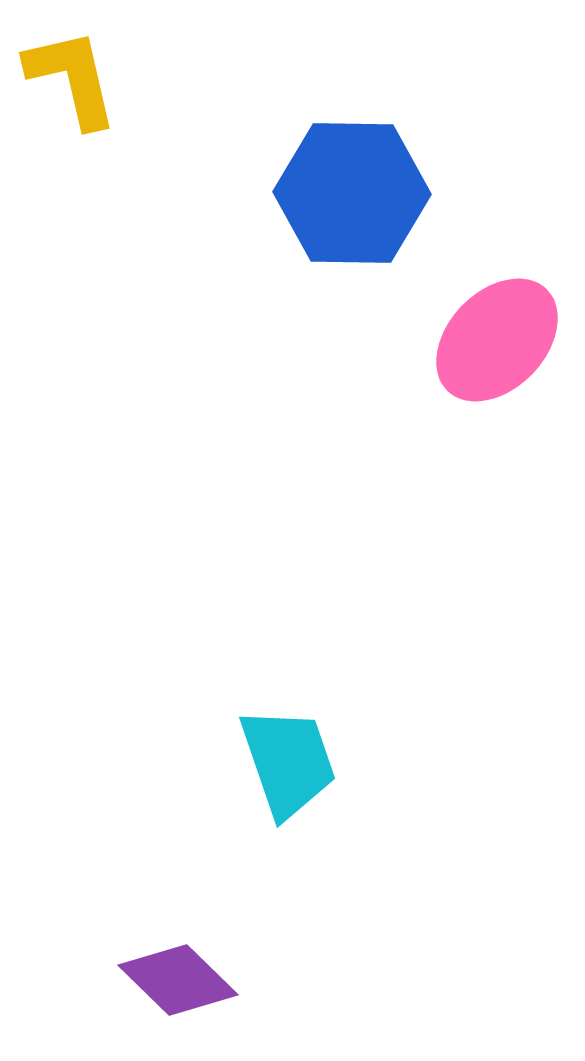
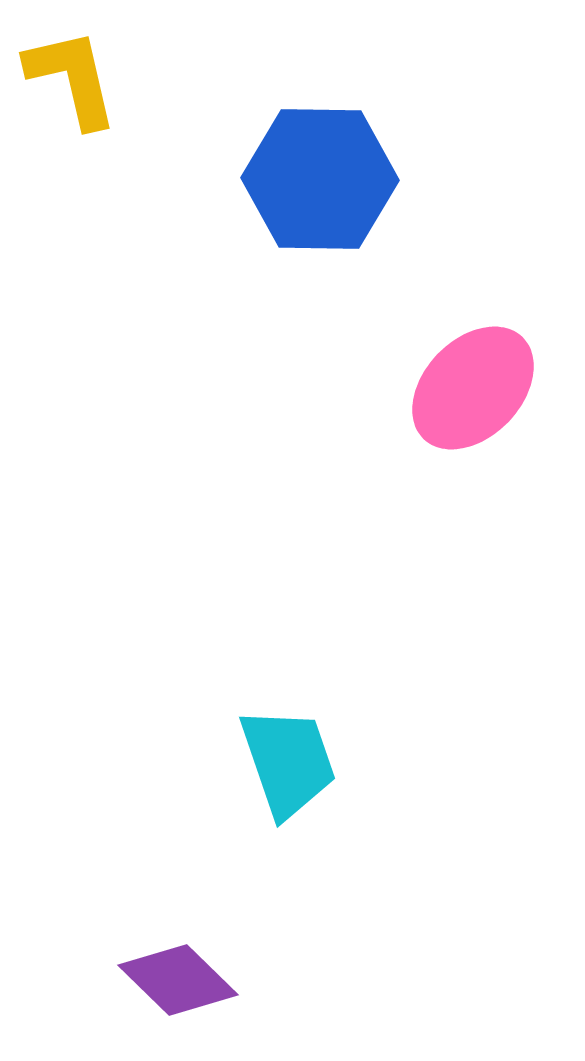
blue hexagon: moved 32 px left, 14 px up
pink ellipse: moved 24 px left, 48 px down
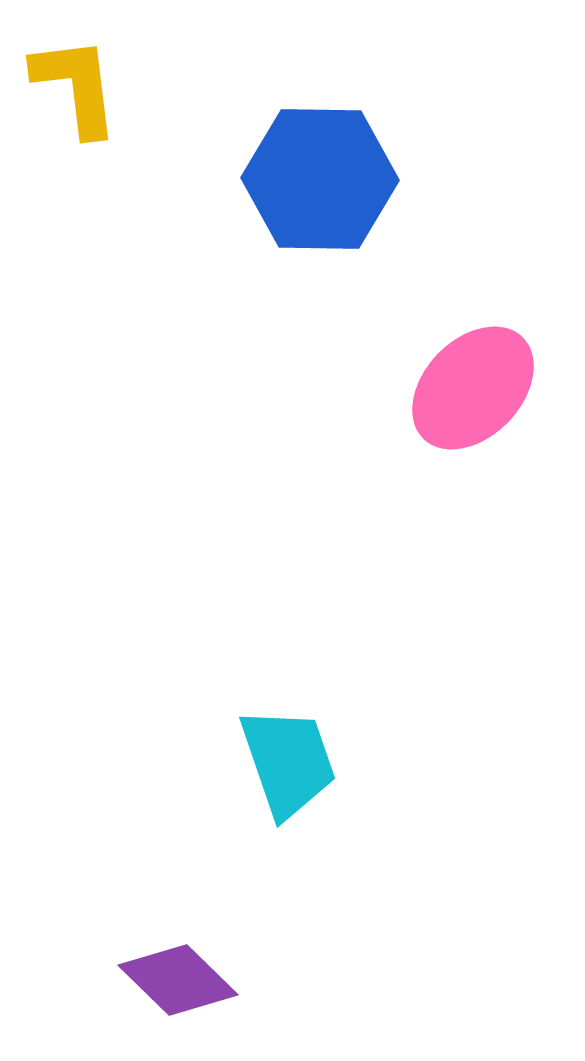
yellow L-shape: moved 4 px right, 8 px down; rotated 6 degrees clockwise
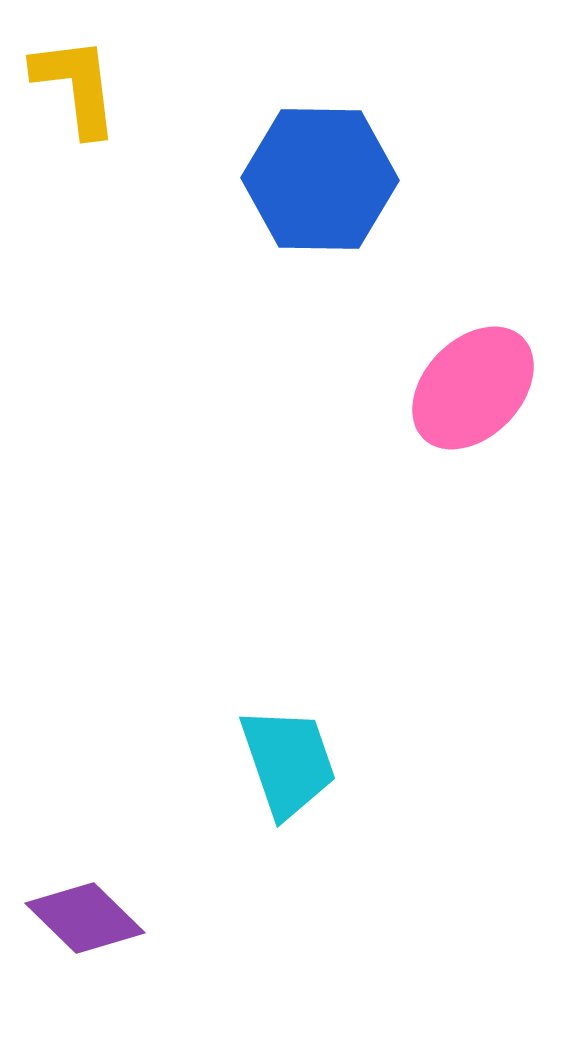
purple diamond: moved 93 px left, 62 px up
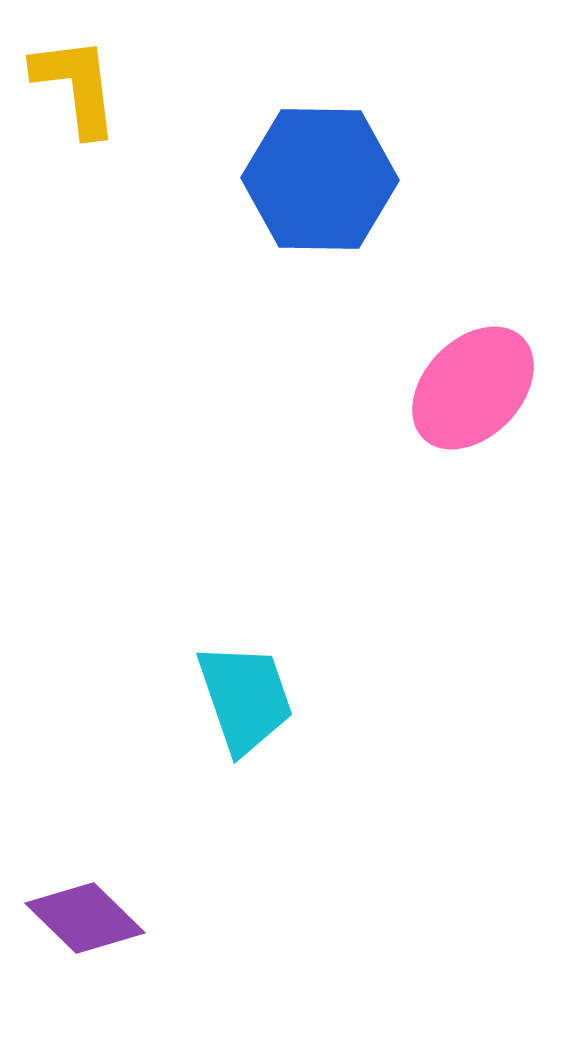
cyan trapezoid: moved 43 px left, 64 px up
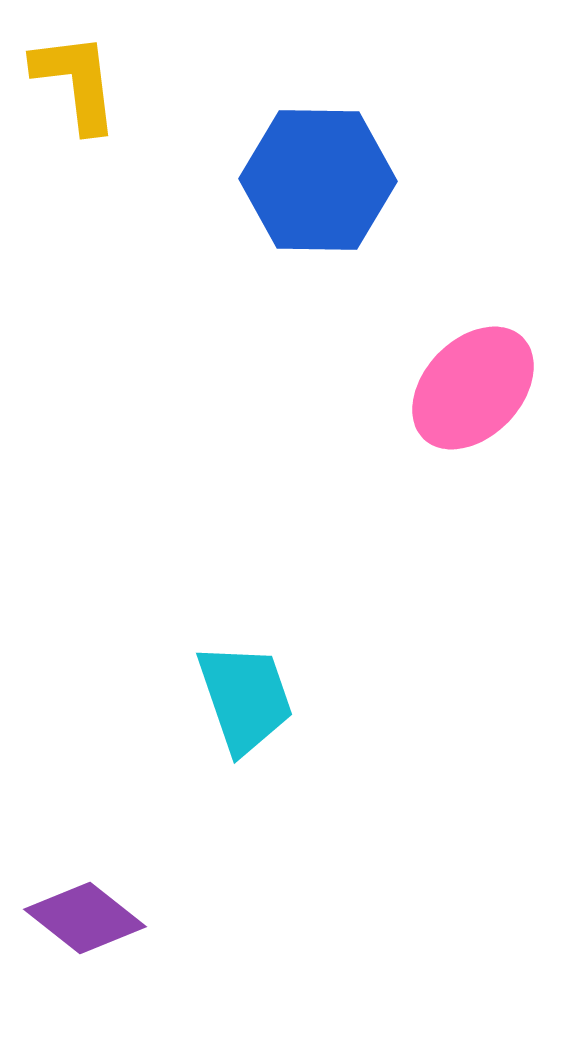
yellow L-shape: moved 4 px up
blue hexagon: moved 2 px left, 1 px down
purple diamond: rotated 6 degrees counterclockwise
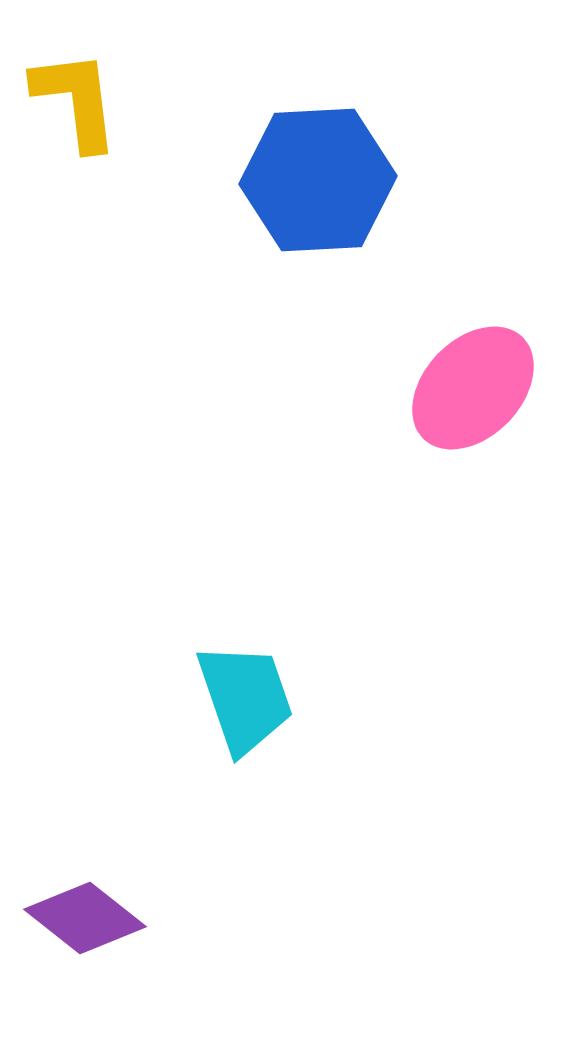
yellow L-shape: moved 18 px down
blue hexagon: rotated 4 degrees counterclockwise
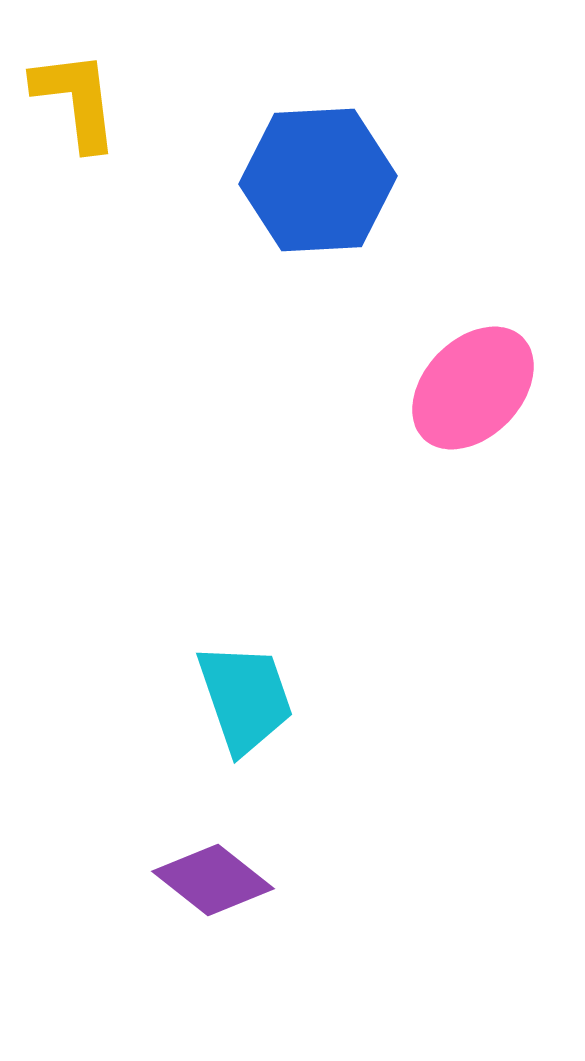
purple diamond: moved 128 px right, 38 px up
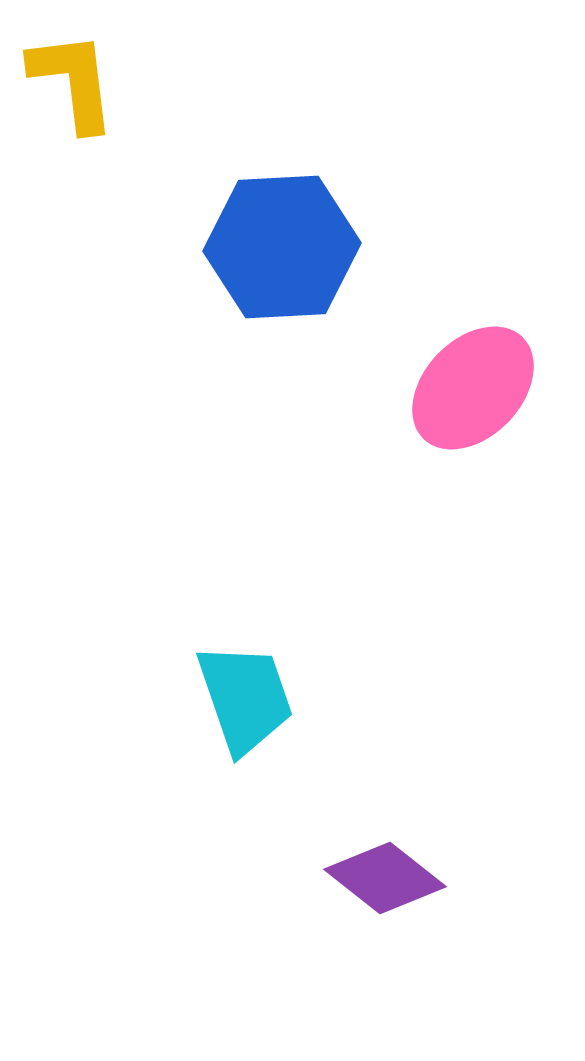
yellow L-shape: moved 3 px left, 19 px up
blue hexagon: moved 36 px left, 67 px down
purple diamond: moved 172 px right, 2 px up
